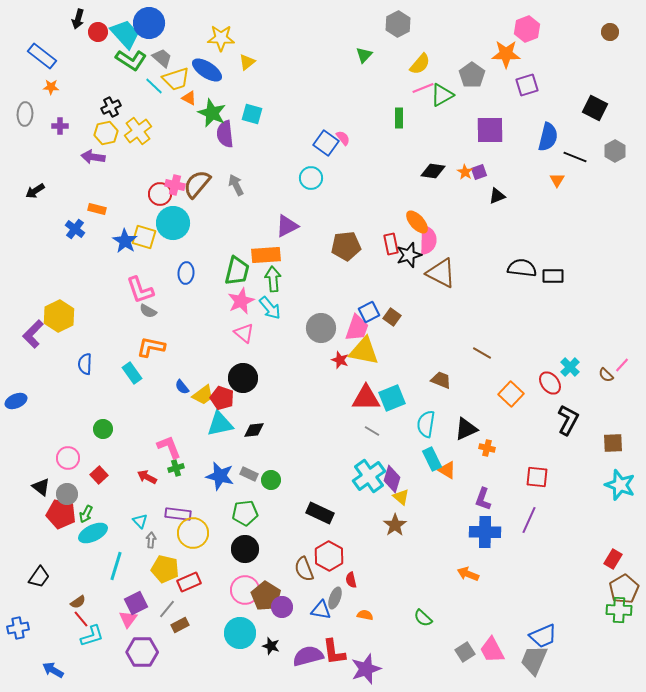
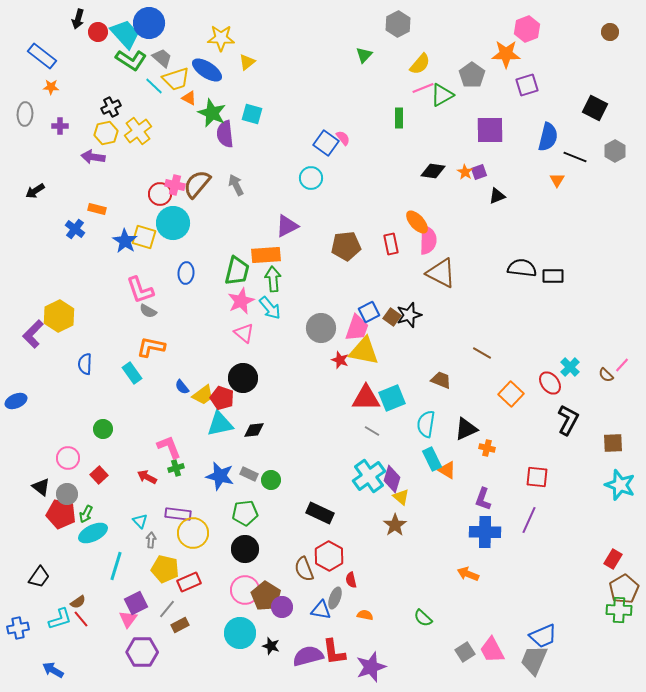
black star at (409, 255): moved 60 px down
cyan L-shape at (92, 636): moved 32 px left, 17 px up
purple star at (366, 669): moved 5 px right, 2 px up
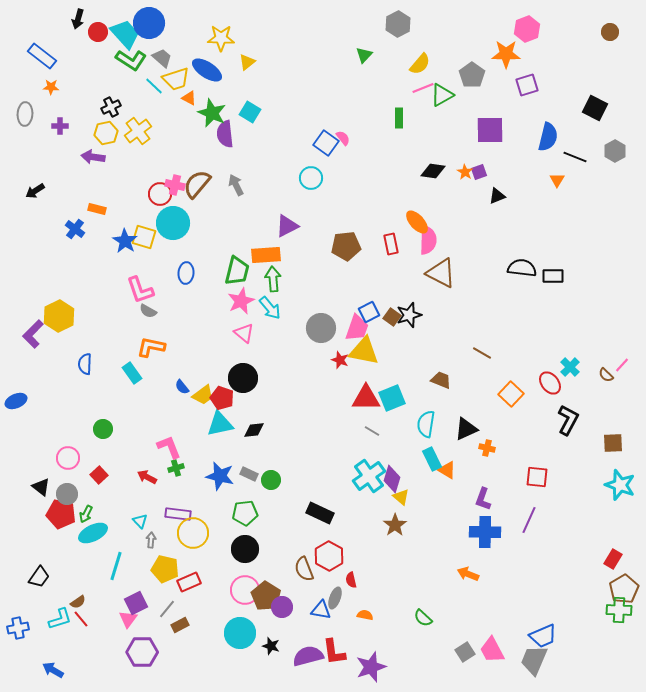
cyan square at (252, 114): moved 2 px left, 2 px up; rotated 15 degrees clockwise
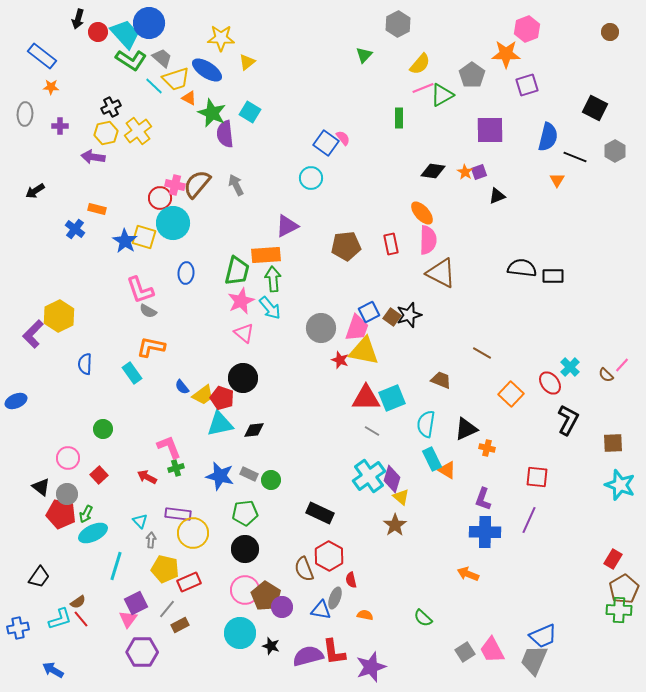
red circle at (160, 194): moved 4 px down
orange ellipse at (417, 222): moved 5 px right, 9 px up
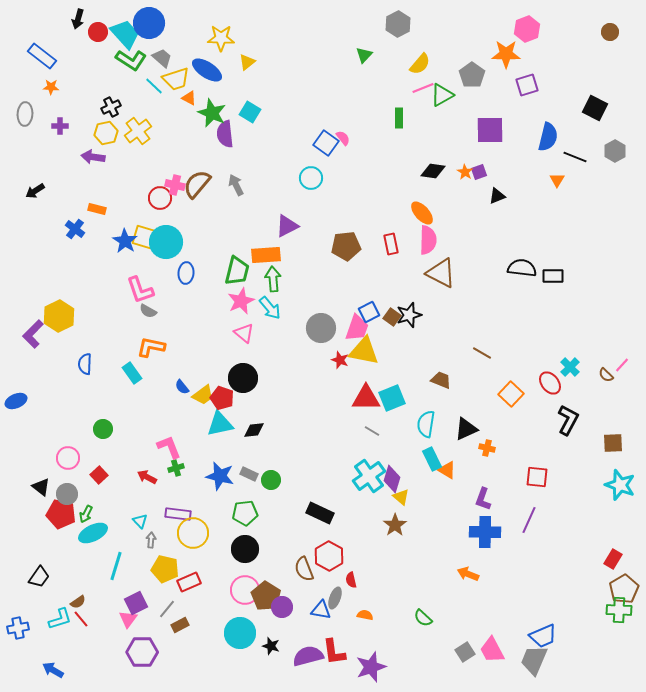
cyan circle at (173, 223): moved 7 px left, 19 px down
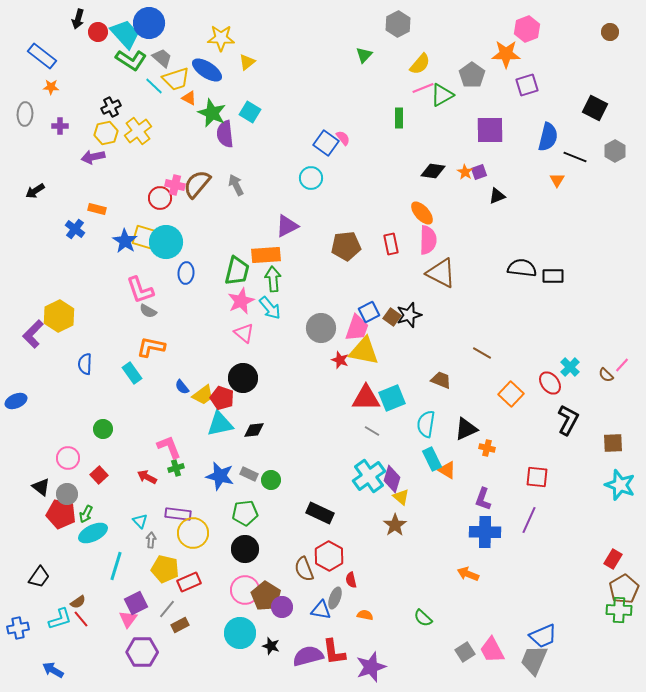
purple arrow at (93, 157): rotated 20 degrees counterclockwise
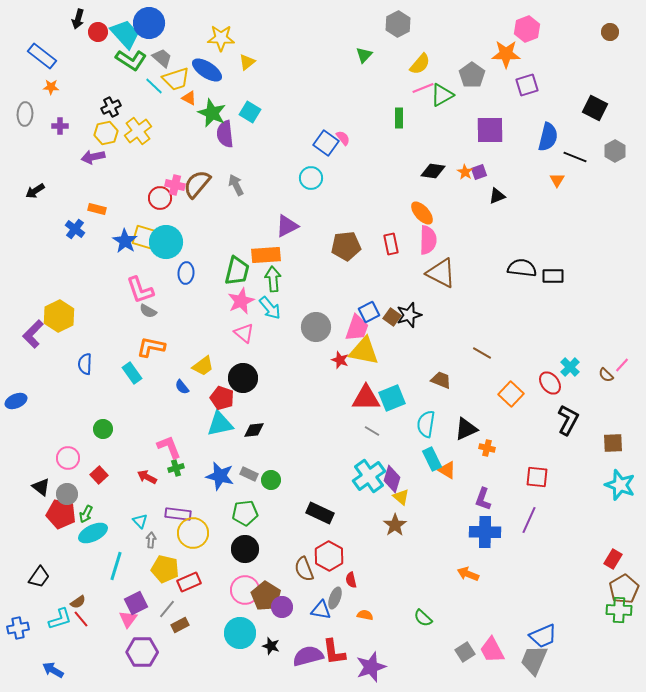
gray circle at (321, 328): moved 5 px left, 1 px up
yellow trapezoid at (203, 395): moved 29 px up
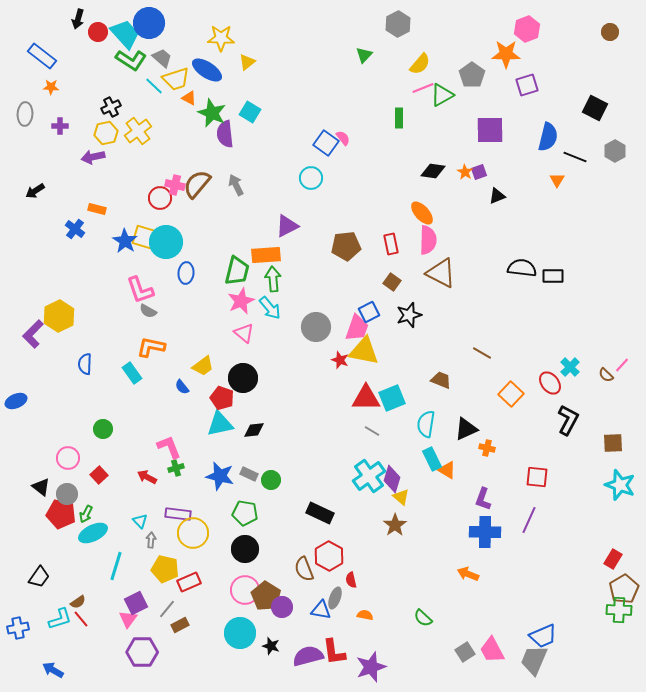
brown square at (392, 317): moved 35 px up
green pentagon at (245, 513): rotated 15 degrees clockwise
